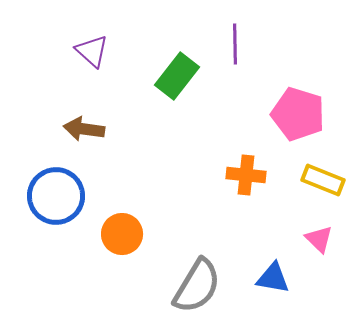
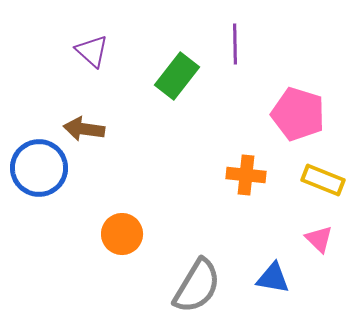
blue circle: moved 17 px left, 28 px up
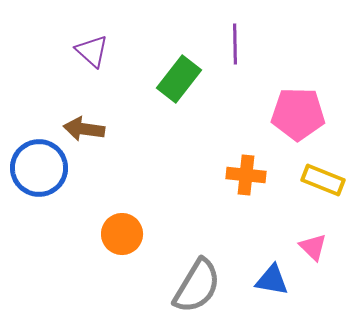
green rectangle: moved 2 px right, 3 px down
pink pentagon: rotated 16 degrees counterclockwise
pink triangle: moved 6 px left, 8 px down
blue triangle: moved 1 px left, 2 px down
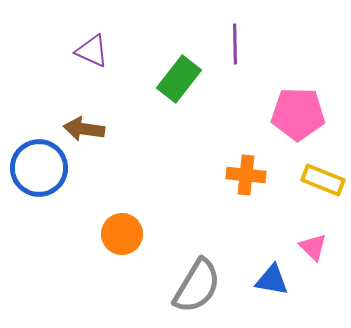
purple triangle: rotated 18 degrees counterclockwise
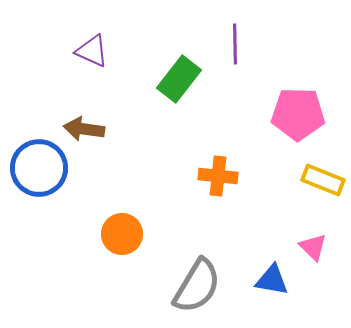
orange cross: moved 28 px left, 1 px down
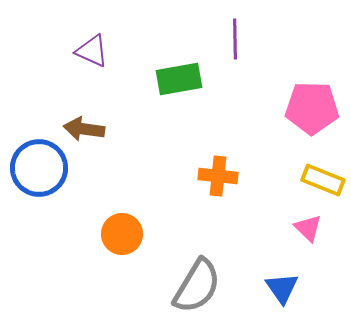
purple line: moved 5 px up
green rectangle: rotated 42 degrees clockwise
pink pentagon: moved 14 px right, 6 px up
pink triangle: moved 5 px left, 19 px up
blue triangle: moved 10 px right, 8 px down; rotated 45 degrees clockwise
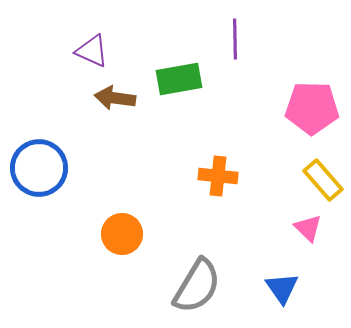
brown arrow: moved 31 px right, 31 px up
yellow rectangle: rotated 27 degrees clockwise
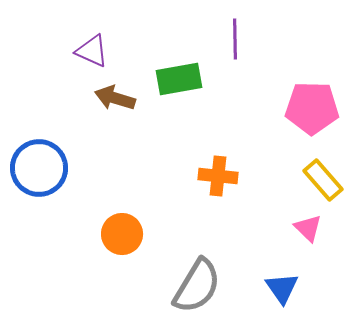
brown arrow: rotated 9 degrees clockwise
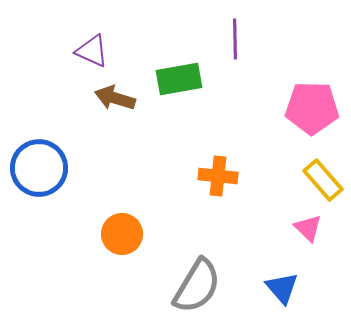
blue triangle: rotated 6 degrees counterclockwise
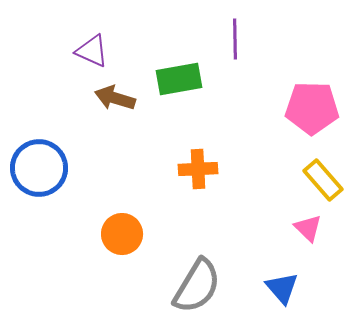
orange cross: moved 20 px left, 7 px up; rotated 9 degrees counterclockwise
